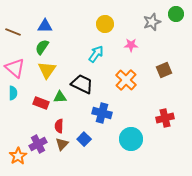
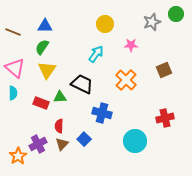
cyan circle: moved 4 px right, 2 px down
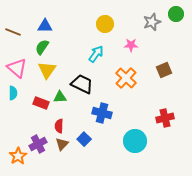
pink triangle: moved 2 px right
orange cross: moved 2 px up
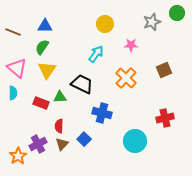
green circle: moved 1 px right, 1 px up
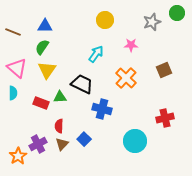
yellow circle: moved 4 px up
blue cross: moved 4 px up
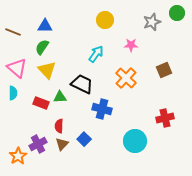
yellow triangle: rotated 18 degrees counterclockwise
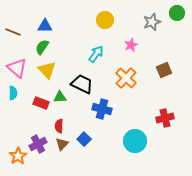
pink star: rotated 24 degrees counterclockwise
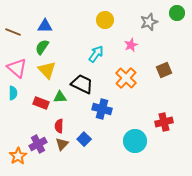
gray star: moved 3 px left
red cross: moved 1 px left, 4 px down
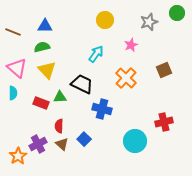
green semicircle: rotated 42 degrees clockwise
brown triangle: rotated 32 degrees counterclockwise
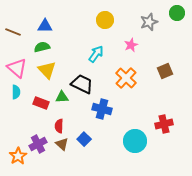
brown square: moved 1 px right, 1 px down
cyan semicircle: moved 3 px right, 1 px up
green triangle: moved 2 px right
red cross: moved 2 px down
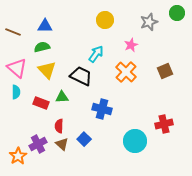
orange cross: moved 6 px up
black trapezoid: moved 1 px left, 8 px up
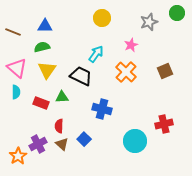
yellow circle: moved 3 px left, 2 px up
yellow triangle: rotated 18 degrees clockwise
